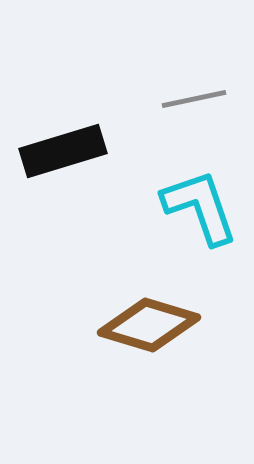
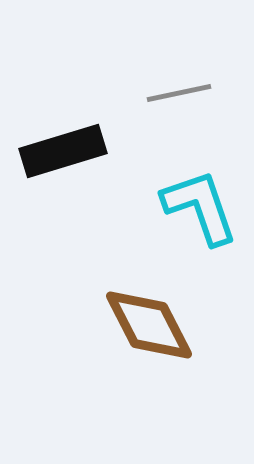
gray line: moved 15 px left, 6 px up
brown diamond: rotated 46 degrees clockwise
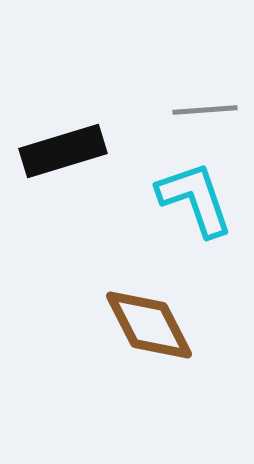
gray line: moved 26 px right, 17 px down; rotated 8 degrees clockwise
cyan L-shape: moved 5 px left, 8 px up
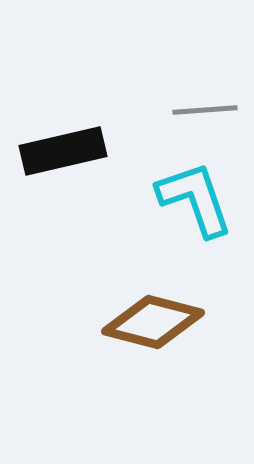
black rectangle: rotated 4 degrees clockwise
brown diamond: moved 4 px right, 3 px up; rotated 48 degrees counterclockwise
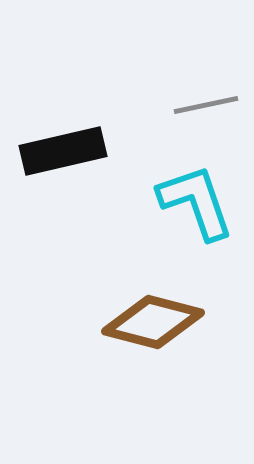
gray line: moved 1 px right, 5 px up; rotated 8 degrees counterclockwise
cyan L-shape: moved 1 px right, 3 px down
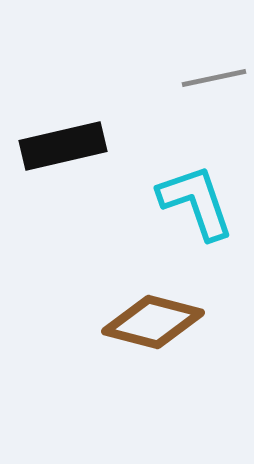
gray line: moved 8 px right, 27 px up
black rectangle: moved 5 px up
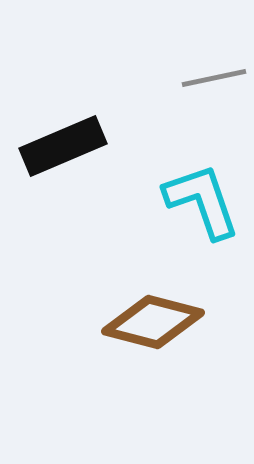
black rectangle: rotated 10 degrees counterclockwise
cyan L-shape: moved 6 px right, 1 px up
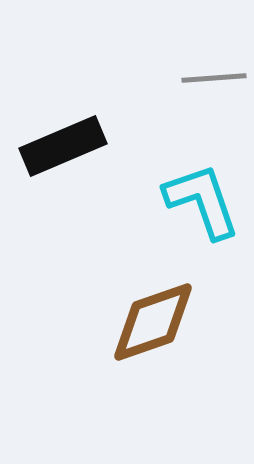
gray line: rotated 8 degrees clockwise
brown diamond: rotated 34 degrees counterclockwise
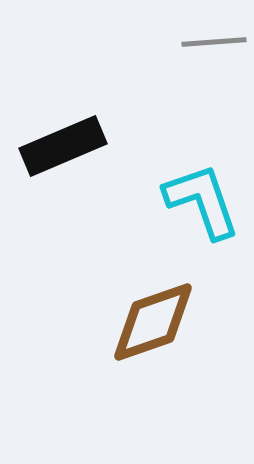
gray line: moved 36 px up
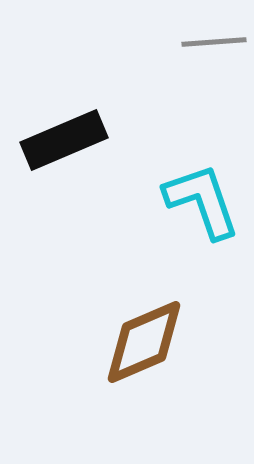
black rectangle: moved 1 px right, 6 px up
brown diamond: moved 9 px left, 20 px down; rotated 4 degrees counterclockwise
